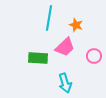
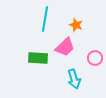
cyan line: moved 4 px left, 1 px down
pink circle: moved 1 px right, 2 px down
cyan arrow: moved 9 px right, 4 px up
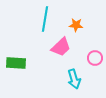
orange star: rotated 16 degrees counterclockwise
pink trapezoid: moved 4 px left
green rectangle: moved 22 px left, 5 px down
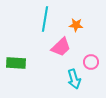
pink circle: moved 4 px left, 4 px down
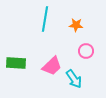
pink trapezoid: moved 9 px left, 19 px down
pink circle: moved 5 px left, 11 px up
cyan arrow: rotated 18 degrees counterclockwise
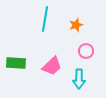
orange star: rotated 24 degrees counterclockwise
cyan arrow: moved 5 px right; rotated 36 degrees clockwise
